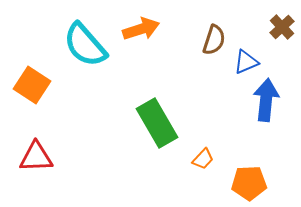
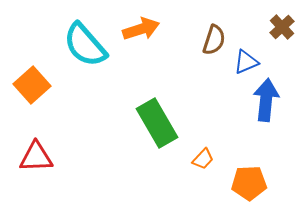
orange square: rotated 15 degrees clockwise
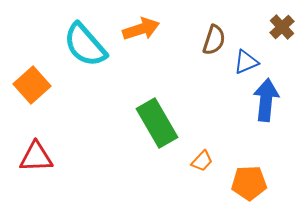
orange trapezoid: moved 1 px left, 2 px down
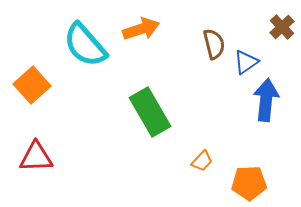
brown semicircle: moved 4 px down; rotated 32 degrees counterclockwise
blue triangle: rotated 12 degrees counterclockwise
green rectangle: moved 7 px left, 11 px up
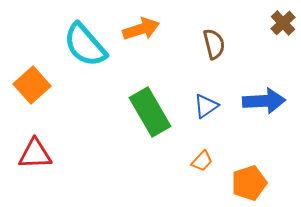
brown cross: moved 1 px right, 4 px up
blue triangle: moved 40 px left, 44 px down
blue arrow: moved 2 px left, 1 px down; rotated 81 degrees clockwise
red triangle: moved 1 px left, 3 px up
orange pentagon: rotated 16 degrees counterclockwise
